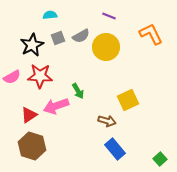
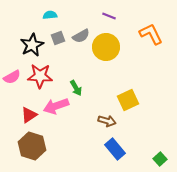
green arrow: moved 2 px left, 3 px up
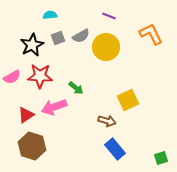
green arrow: rotated 21 degrees counterclockwise
pink arrow: moved 2 px left, 1 px down
red triangle: moved 3 px left
green square: moved 1 px right, 1 px up; rotated 24 degrees clockwise
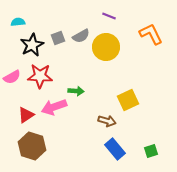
cyan semicircle: moved 32 px left, 7 px down
green arrow: moved 3 px down; rotated 35 degrees counterclockwise
green square: moved 10 px left, 7 px up
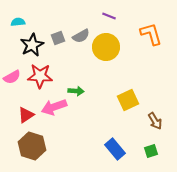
orange L-shape: rotated 10 degrees clockwise
brown arrow: moved 48 px right; rotated 42 degrees clockwise
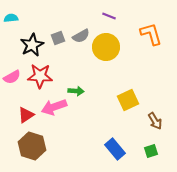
cyan semicircle: moved 7 px left, 4 px up
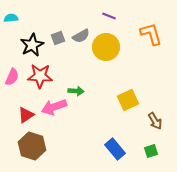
pink semicircle: rotated 36 degrees counterclockwise
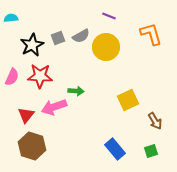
red triangle: rotated 18 degrees counterclockwise
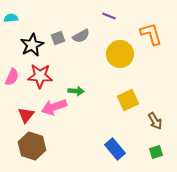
yellow circle: moved 14 px right, 7 px down
green square: moved 5 px right, 1 px down
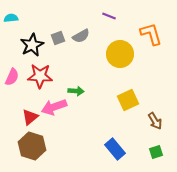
red triangle: moved 4 px right, 2 px down; rotated 12 degrees clockwise
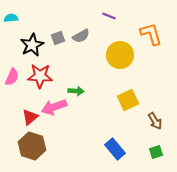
yellow circle: moved 1 px down
